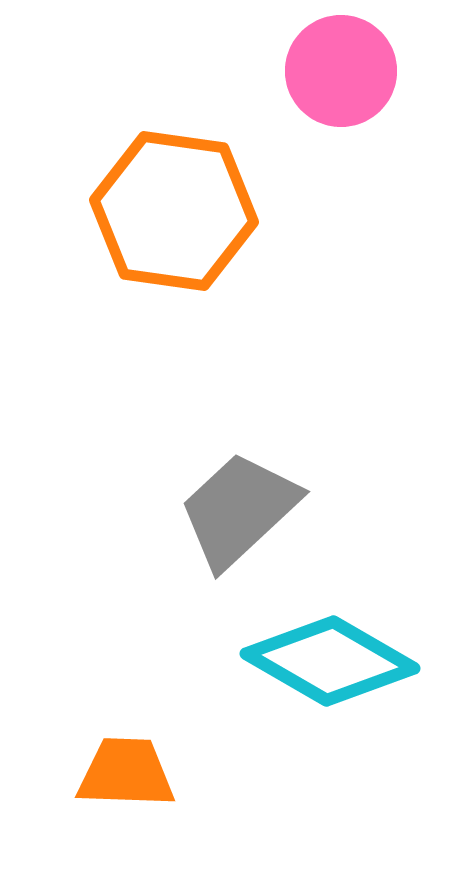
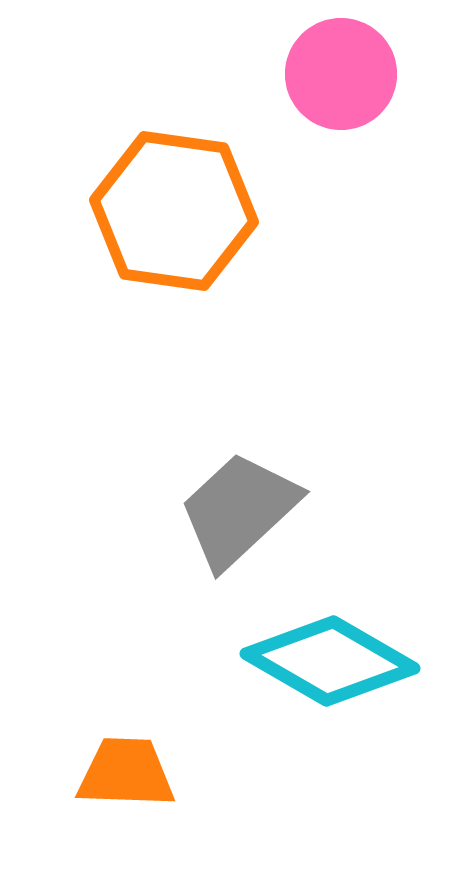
pink circle: moved 3 px down
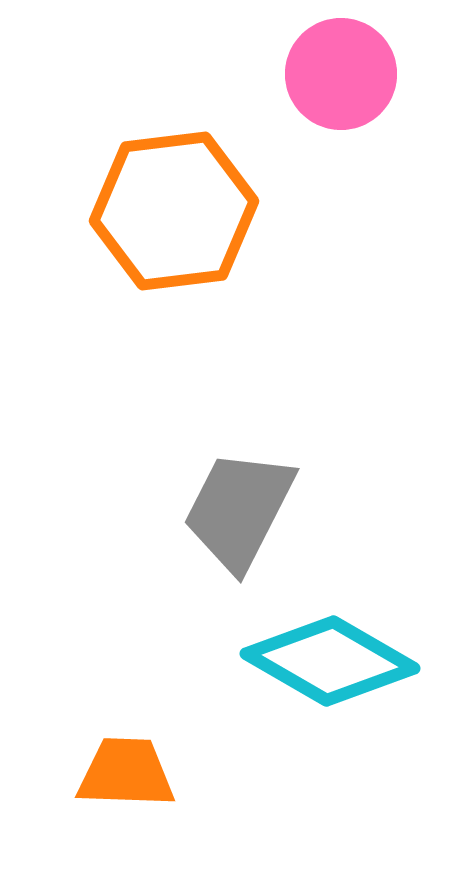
orange hexagon: rotated 15 degrees counterclockwise
gray trapezoid: rotated 20 degrees counterclockwise
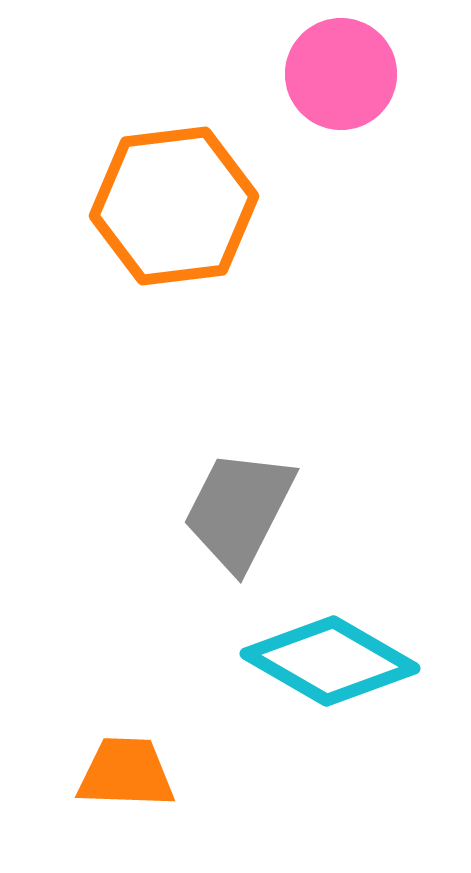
orange hexagon: moved 5 px up
